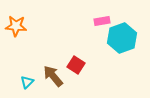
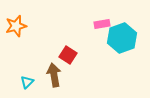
pink rectangle: moved 3 px down
orange star: rotated 20 degrees counterclockwise
red square: moved 8 px left, 10 px up
brown arrow: moved 1 px right, 1 px up; rotated 30 degrees clockwise
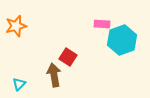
pink rectangle: rotated 14 degrees clockwise
cyan hexagon: moved 2 px down
red square: moved 2 px down
cyan triangle: moved 8 px left, 2 px down
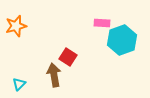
pink rectangle: moved 1 px up
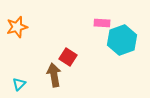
orange star: moved 1 px right, 1 px down
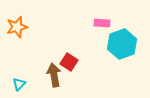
cyan hexagon: moved 4 px down
red square: moved 1 px right, 5 px down
